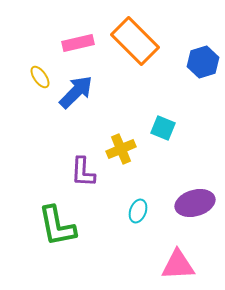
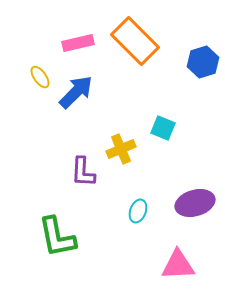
green L-shape: moved 11 px down
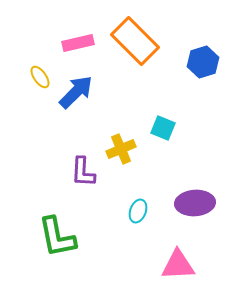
purple ellipse: rotated 12 degrees clockwise
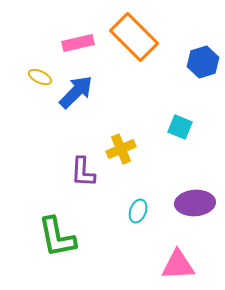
orange rectangle: moved 1 px left, 4 px up
yellow ellipse: rotated 30 degrees counterclockwise
cyan square: moved 17 px right, 1 px up
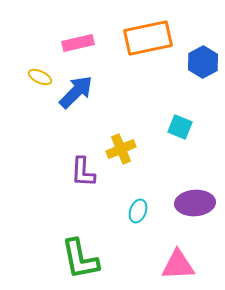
orange rectangle: moved 14 px right, 1 px down; rotated 57 degrees counterclockwise
blue hexagon: rotated 12 degrees counterclockwise
green L-shape: moved 23 px right, 22 px down
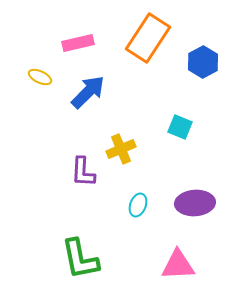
orange rectangle: rotated 45 degrees counterclockwise
blue arrow: moved 12 px right
cyan ellipse: moved 6 px up
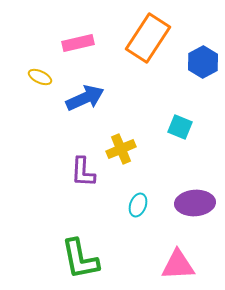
blue arrow: moved 3 px left, 6 px down; rotated 21 degrees clockwise
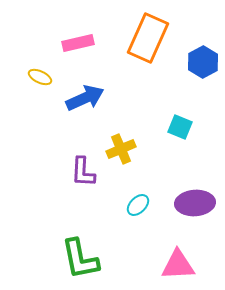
orange rectangle: rotated 9 degrees counterclockwise
cyan ellipse: rotated 25 degrees clockwise
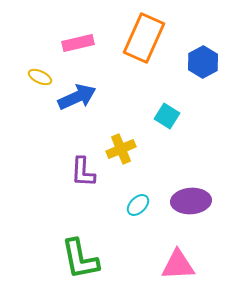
orange rectangle: moved 4 px left
blue arrow: moved 8 px left, 1 px up
cyan square: moved 13 px left, 11 px up; rotated 10 degrees clockwise
purple ellipse: moved 4 px left, 2 px up
